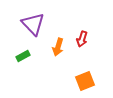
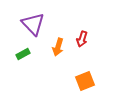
green rectangle: moved 2 px up
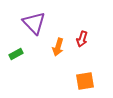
purple triangle: moved 1 px right, 1 px up
green rectangle: moved 7 px left
orange square: rotated 12 degrees clockwise
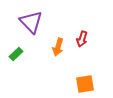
purple triangle: moved 3 px left, 1 px up
green rectangle: rotated 16 degrees counterclockwise
orange square: moved 3 px down
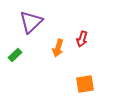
purple triangle: rotated 30 degrees clockwise
orange arrow: moved 1 px down
green rectangle: moved 1 px left, 1 px down
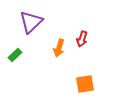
orange arrow: moved 1 px right
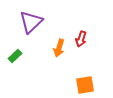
red arrow: moved 1 px left
green rectangle: moved 1 px down
orange square: moved 1 px down
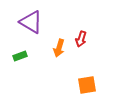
purple triangle: rotated 45 degrees counterclockwise
green rectangle: moved 5 px right; rotated 24 degrees clockwise
orange square: moved 2 px right
